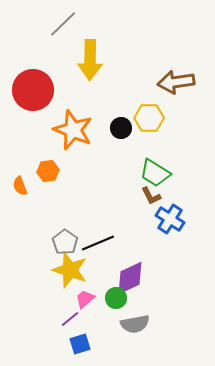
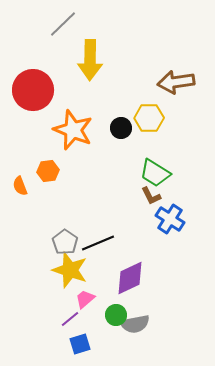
green circle: moved 17 px down
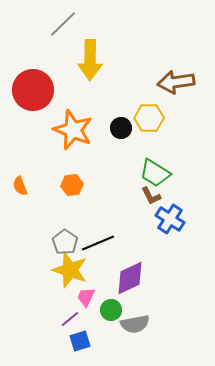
orange hexagon: moved 24 px right, 14 px down
pink trapezoid: moved 1 px right, 2 px up; rotated 25 degrees counterclockwise
green circle: moved 5 px left, 5 px up
blue square: moved 3 px up
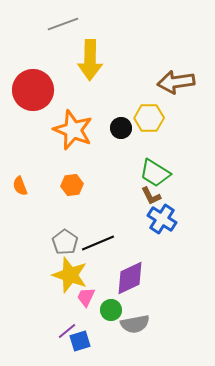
gray line: rotated 24 degrees clockwise
blue cross: moved 8 px left
yellow star: moved 5 px down
purple line: moved 3 px left, 12 px down
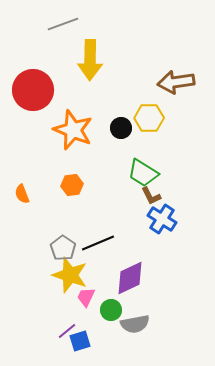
green trapezoid: moved 12 px left
orange semicircle: moved 2 px right, 8 px down
gray pentagon: moved 2 px left, 6 px down
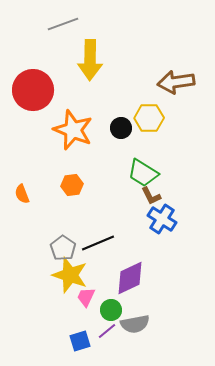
purple line: moved 40 px right
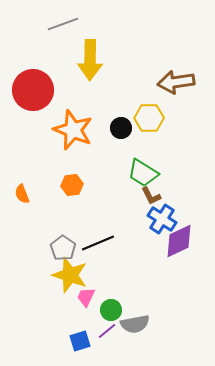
purple diamond: moved 49 px right, 37 px up
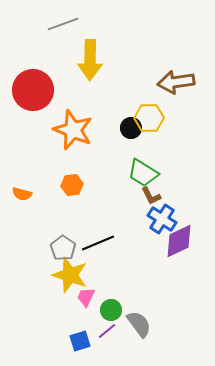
black circle: moved 10 px right
orange semicircle: rotated 54 degrees counterclockwise
gray semicircle: moved 4 px right; rotated 116 degrees counterclockwise
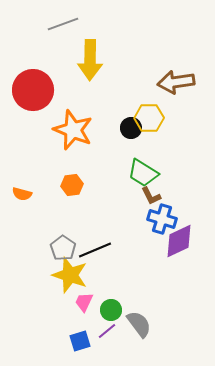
blue cross: rotated 16 degrees counterclockwise
black line: moved 3 px left, 7 px down
pink trapezoid: moved 2 px left, 5 px down
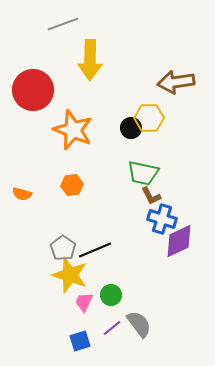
green trapezoid: rotated 20 degrees counterclockwise
green circle: moved 15 px up
purple line: moved 5 px right, 3 px up
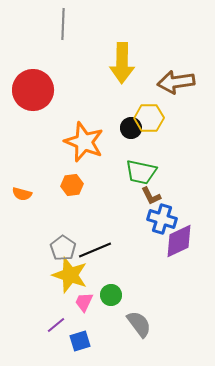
gray line: rotated 68 degrees counterclockwise
yellow arrow: moved 32 px right, 3 px down
orange star: moved 11 px right, 12 px down
green trapezoid: moved 2 px left, 1 px up
purple line: moved 56 px left, 3 px up
